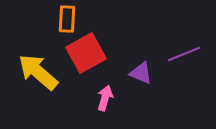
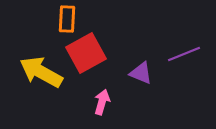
yellow arrow: moved 3 px right; rotated 12 degrees counterclockwise
pink arrow: moved 3 px left, 4 px down
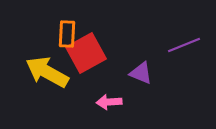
orange rectangle: moved 15 px down
purple line: moved 9 px up
yellow arrow: moved 6 px right
pink arrow: moved 7 px right; rotated 110 degrees counterclockwise
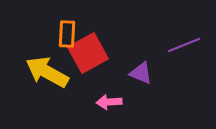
red square: moved 2 px right
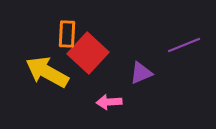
red square: rotated 18 degrees counterclockwise
purple triangle: rotated 45 degrees counterclockwise
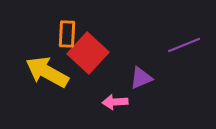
purple triangle: moved 5 px down
pink arrow: moved 6 px right
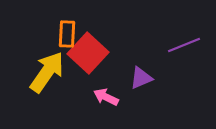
yellow arrow: rotated 96 degrees clockwise
pink arrow: moved 9 px left, 5 px up; rotated 30 degrees clockwise
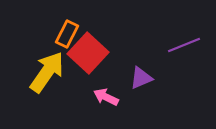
orange rectangle: rotated 24 degrees clockwise
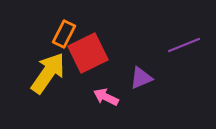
orange rectangle: moved 3 px left
red square: rotated 21 degrees clockwise
yellow arrow: moved 1 px right, 1 px down
